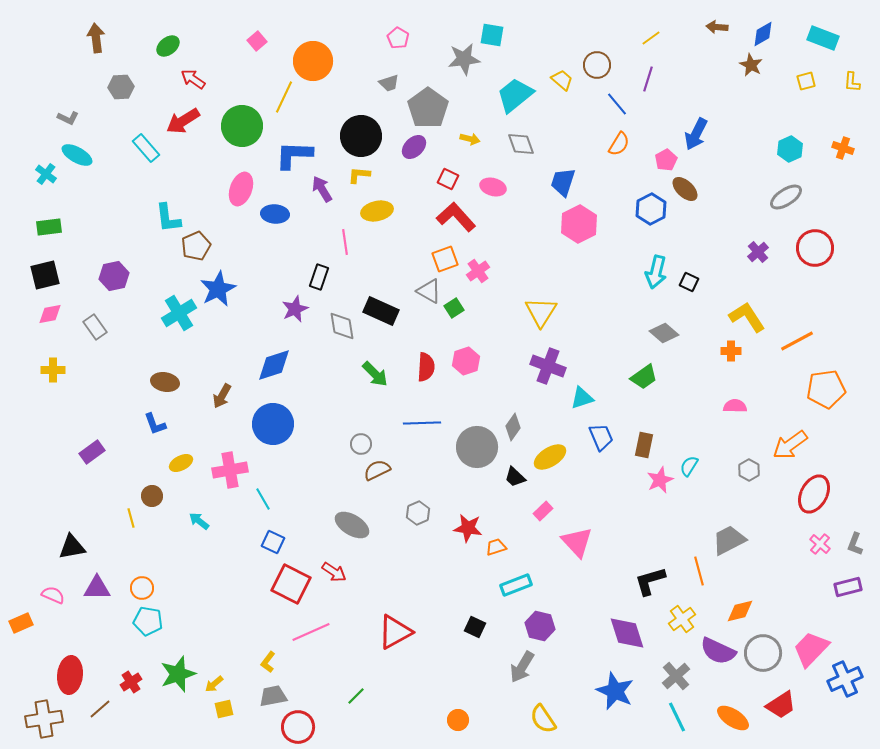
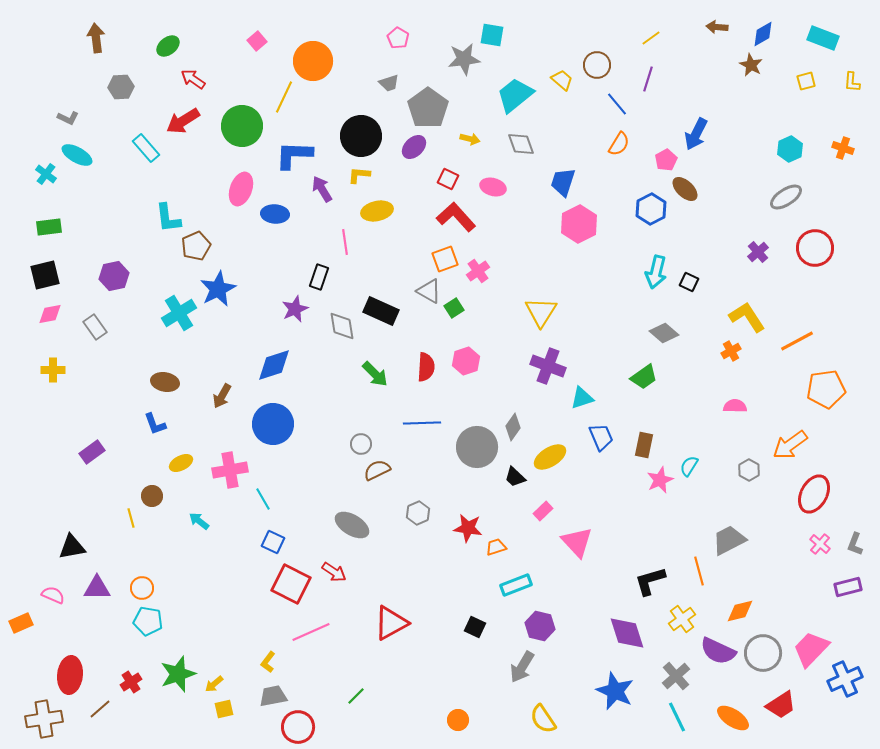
orange cross at (731, 351): rotated 30 degrees counterclockwise
red triangle at (395, 632): moved 4 px left, 9 px up
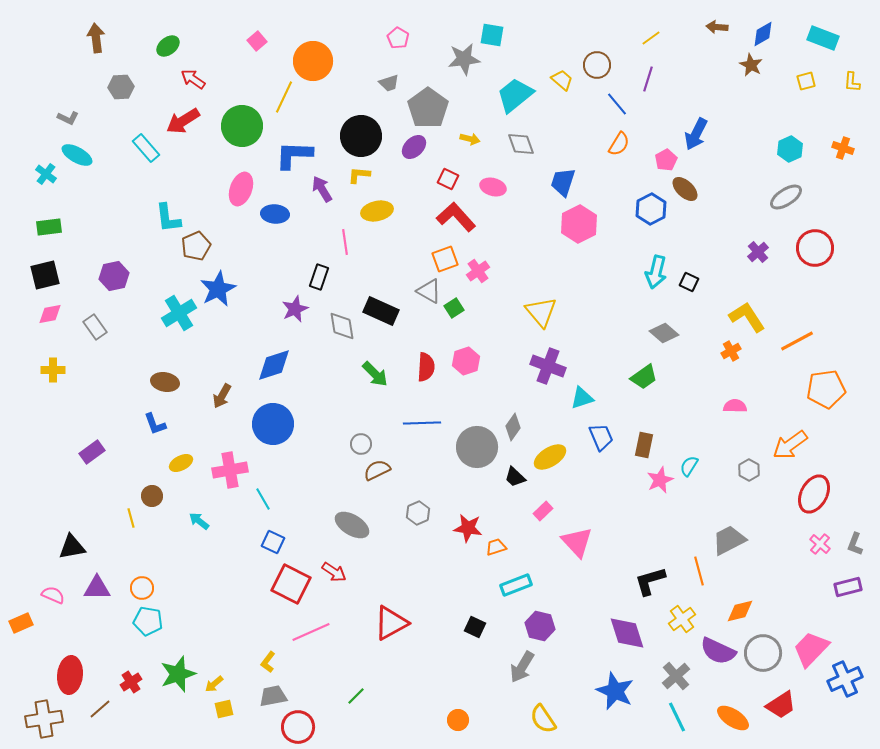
yellow triangle at (541, 312): rotated 12 degrees counterclockwise
